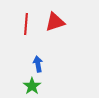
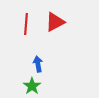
red triangle: rotated 10 degrees counterclockwise
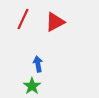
red line: moved 3 px left, 5 px up; rotated 20 degrees clockwise
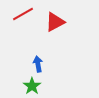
red line: moved 5 px up; rotated 35 degrees clockwise
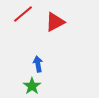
red line: rotated 10 degrees counterclockwise
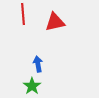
red line: rotated 55 degrees counterclockwise
red triangle: rotated 15 degrees clockwise
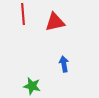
blue arrow: moved 26 px right
green star: rotated 24 degrees counterclockwise
